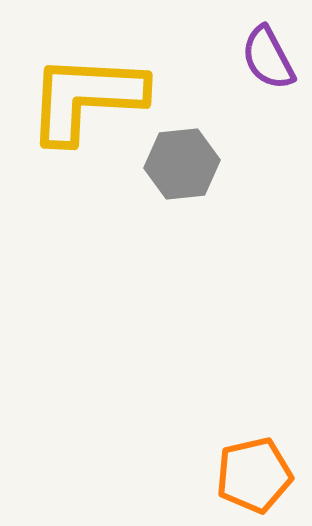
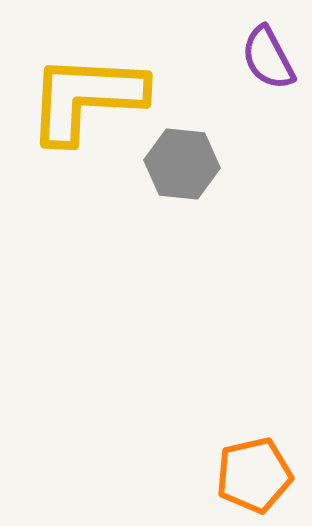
gray hexagon: rotated 12 degrees clockwise
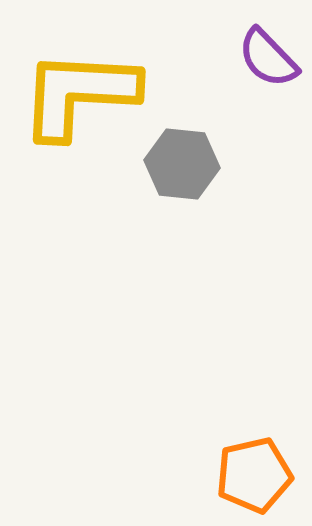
purple semicircle: rotated 16 degrees counterclockwise
yellow L-shape: moved 7 px left, 4 px up
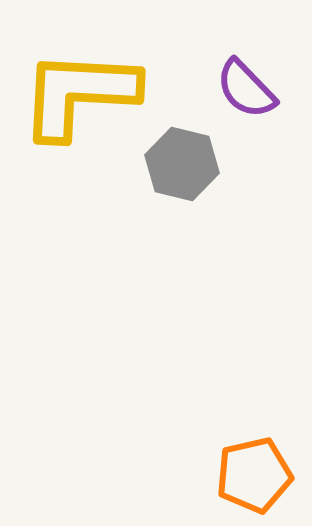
purple semicircle: moved 22 px left, 31 px down
gray hexagon: rotated 8 degrees clockwise
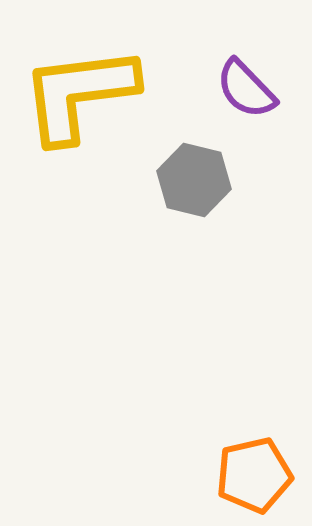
yellow L-shape: rotated 10 degrees counterclockwise
gray hexagon: moved 12 px right, 16 px down
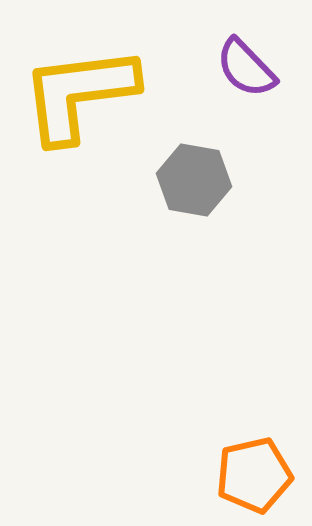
purple semicircle: moved 21 px up
gray hexagon: rotated 4 degrees counterclockwise
